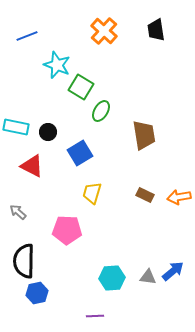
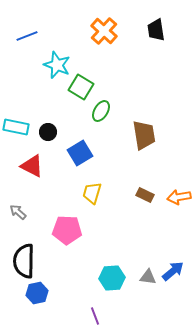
purple line: rotated 72 degrees clockwise
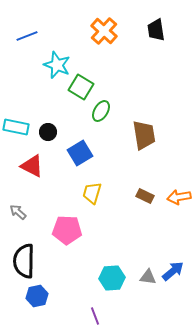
brown rectangle: moved 1 px down
blue hexagon: moved 3 px down
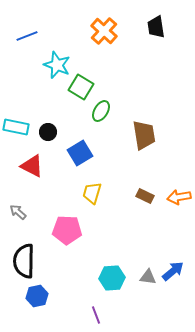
black trapezoid: moved 3 px up
purple line: moved 1 px right, 1 px up
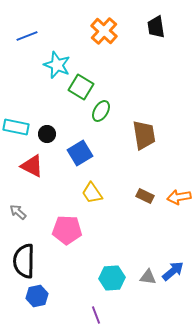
black circle: moved 1 px left, 2 px down
yellow trapezoid: rotated 50 degrees counterclockwise
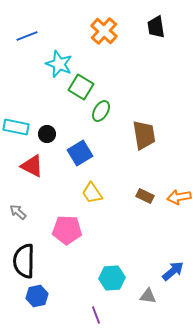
cyan star: moved 2 px right, 1 px up
gray triangle: moved 19 px down
